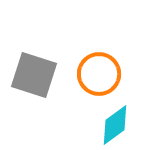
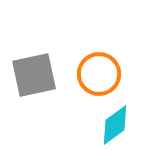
gray square: rotated 30 degrees counterclockwise
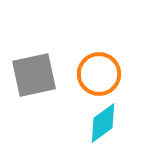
cyan diamond: moved 12 px left, 2 px up
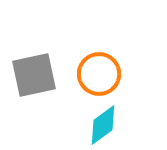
cyan diamond: moved 2 px down
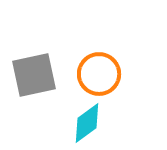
cyan diamond: moved 16 px left, 2 px up
